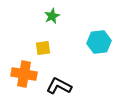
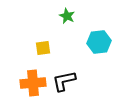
green star: moved 15 px right; rotated 21 degrees counterclockwise
orange cross: moved 9 px right, 9 px down; rotated 15 degrees counterclockwise
black L-shape: moved 5 px right, 5 px up; rotated 40 degrees counterclockwise
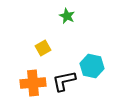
cyan hexagon: moved 7 px left, 24 px down; rotated 20 degrees clockwise
yellow square: rotated 21 degrees counterclockwise
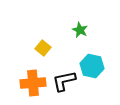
green star: moved 13 px right, 14 px down
yellow square: rotated 21 degrees counterclockwise
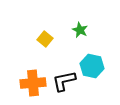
yellow square: moved 2 px right, 9 px up
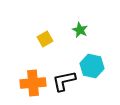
yellow square: rotated 21 degrees clockwise
